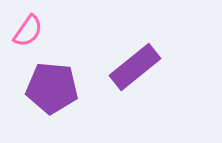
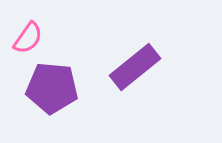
pink semicircle: moved 7 px down
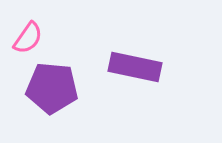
purple rectangle: rotated 51 degrees clockwise
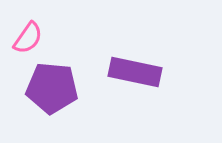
purple rectangle: moved 5 px down
